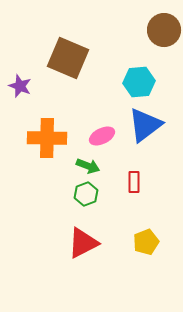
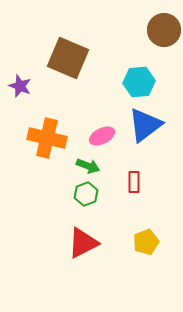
orange cross: rotated 12 degrees clockwise
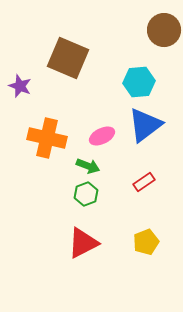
red rectangle: moved 10 px right; rotated 55 degrees clockwise
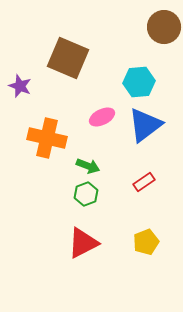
brown circle: moved 3 px up
pink ellipse: moved 19 px up
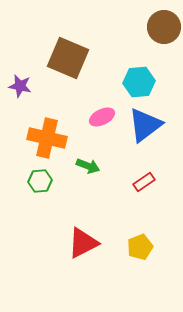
purple star: rotated 10 degrees counterclockwise
green hexagon: moved 46 px left, 13 px up; rotated 15 degrees clockwise
yellow pentagon: moved 6 px left, 5 px down
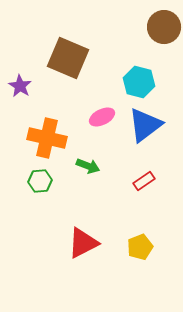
cyan hexagon: rotated 20 degrees clockwise
purple star: rotated 20 degrees clockwise
red rectangle: moved 1 px up
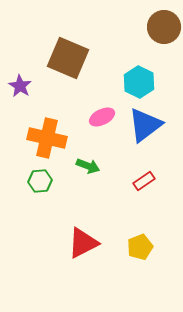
cyan hexagon: rotated 12 degrees clockwise
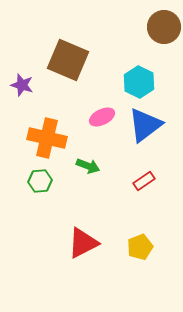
brown square: moved 2 px down
purple star: moved 2 px right, 1 px up; rotated 15 degrees counterclockwise
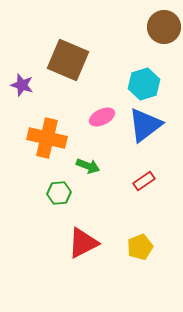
cyan hexagon: moved 5 px right, 2 px down; rotated 16 degrees clockwise
green hexagon: moved 19 px right, 12 px down
